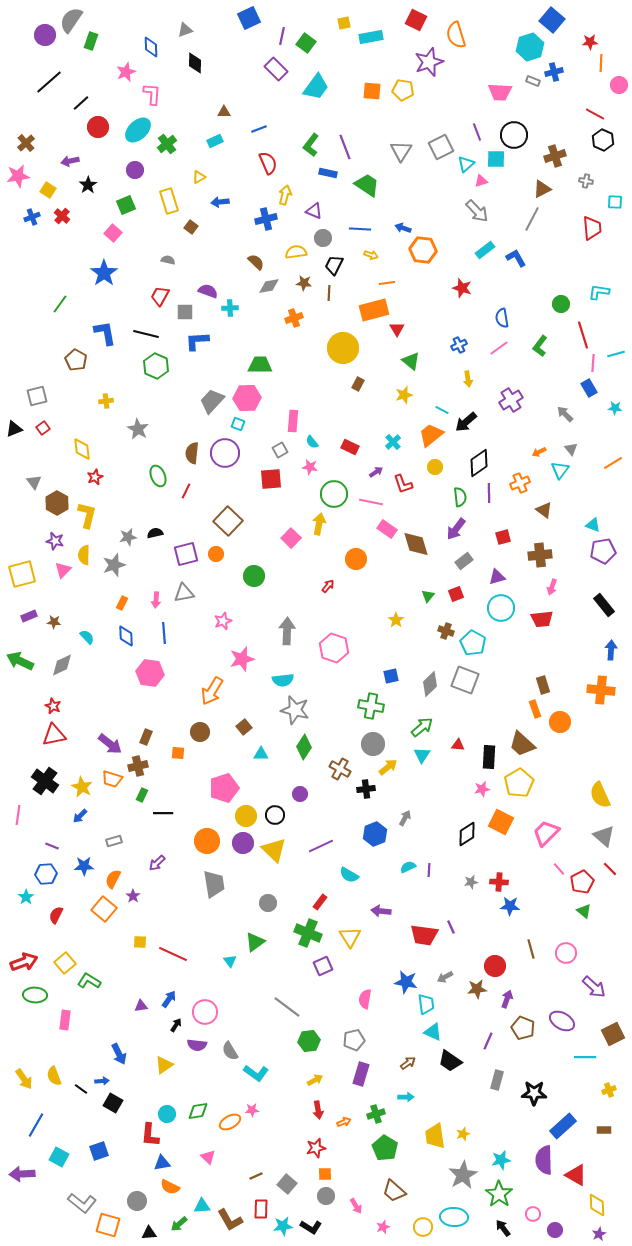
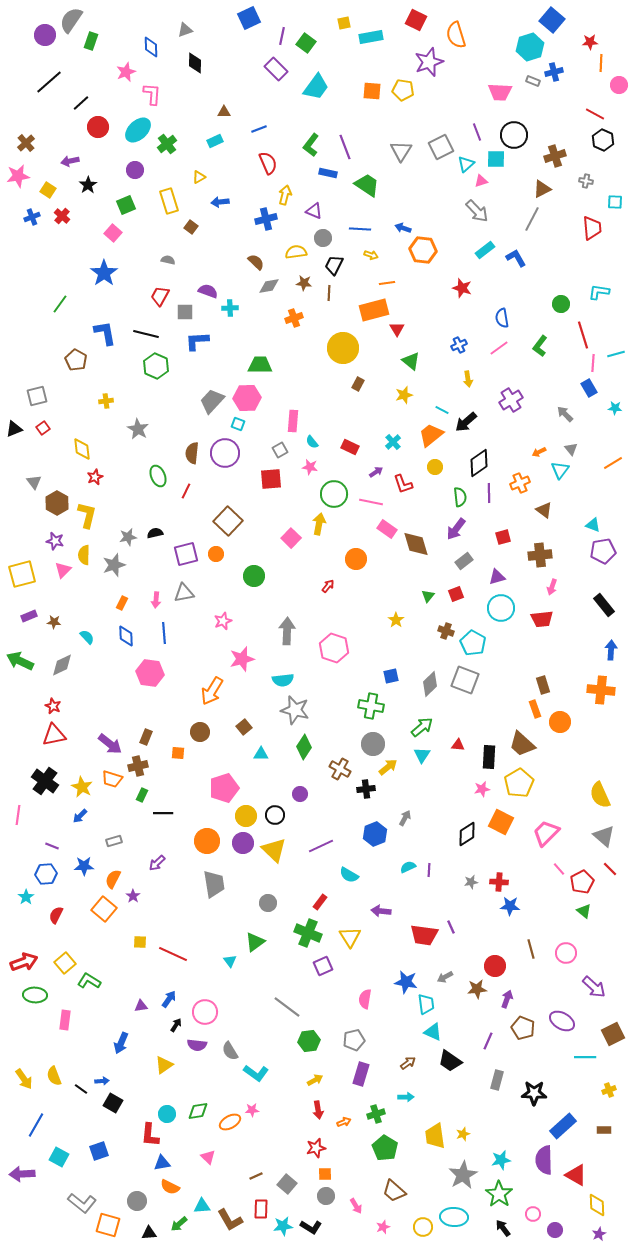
blue arrow at (119, 1054): moved 2 px right, 11 px up; rotated 50 degrees clockwise
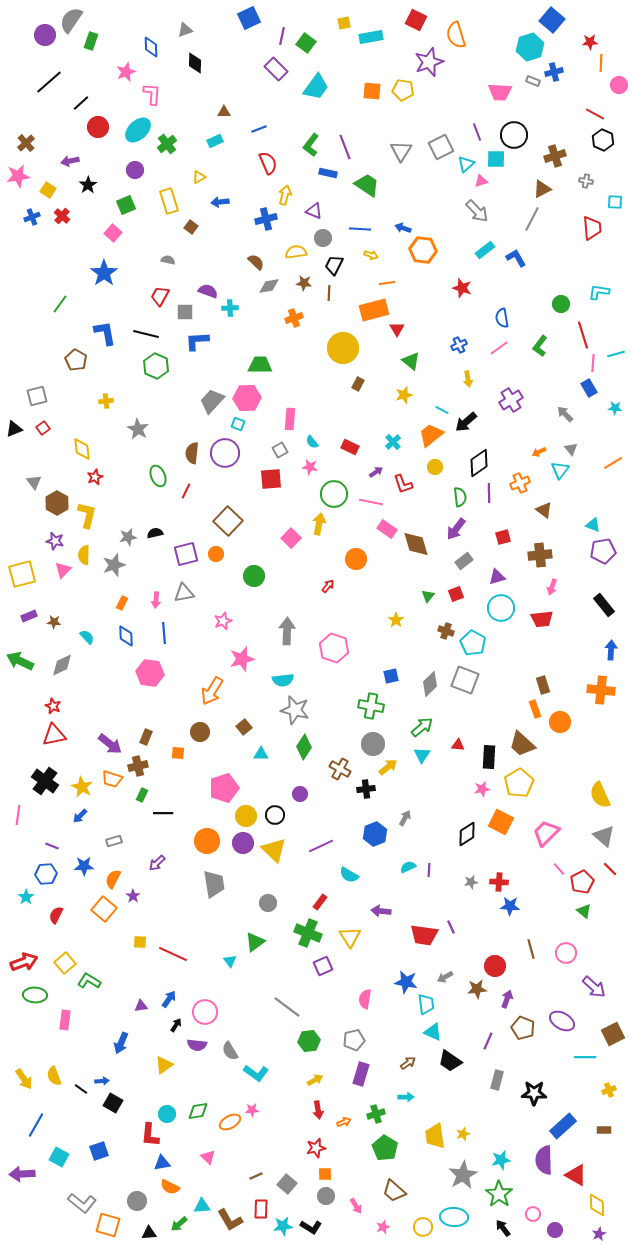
pink rectangle at (293, 421): moved 3 px left, 2 px up
